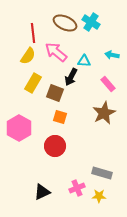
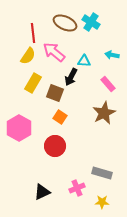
pink arrow: moved 2 px left
orange square: rotated 16 degrees clockwise
yellow star: moved 3 px right, 6 px down
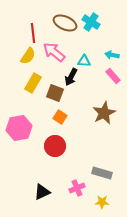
pink rectangle: moved 5 px right, 8 px up
pink hexagon: rotated 20 degrees clockwise
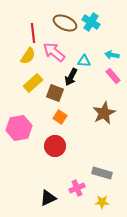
yellow rectangle: rotated 18 degrees clockwise
black triangle: moved 6 px right, 6 px down
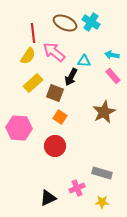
brown star: moved 1 px up
pink hexagon: rotated 15 degrees clockwise
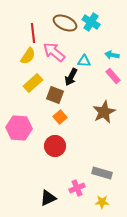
brown square: moved 2 px down
orange square: rotated 16 degrees clockwise
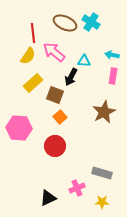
pink rectangle: rotated 49 degrees clockwise
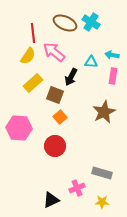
cyan triangle: moved 7 px right, 1 px down
black triangle: moved 3 px right, 2 px down
